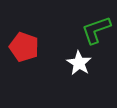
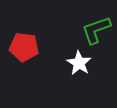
red pentagon: rotated 12 degrees counterclockwise
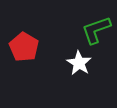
red pentagon: rotated 24 degrees clockwise
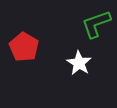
green L-shape: moved 6 px up
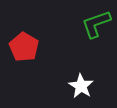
white star: moved 2 px right, 23 px down
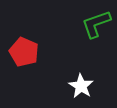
red pentagon: moved 5 px down; rotated 8 degrees counterclockwise
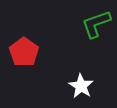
red pentagon: rotated 12 degrees clockwise
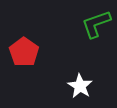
white star: moved 1 px left
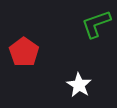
white star: moved 1 px left, 1 px up
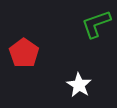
red pentagon: moved 1 px down
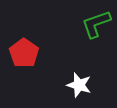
white star: rotated 15 degrees counterclockwise
